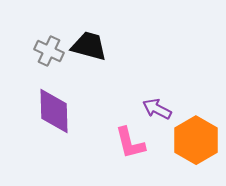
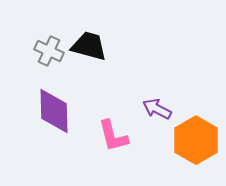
pink L-shape: moved 17 px left, 7 px up
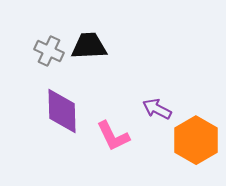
black trapezoid: rotated 18 degrees counterclockwise
purple diamond: moved 8 px right
pink L-shape: rotated 12 degrees counterclockwise
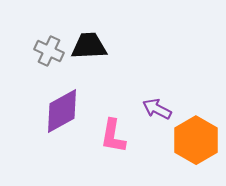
purple diamond: rotated 63 degrees clockwise
pink L-shape: rotated 36 degrees clockwise
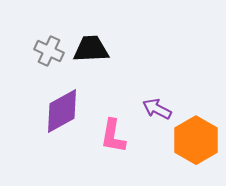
black trapezoid: moved 2 px right, 3 px down
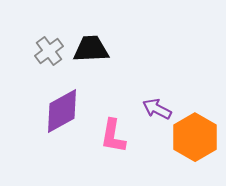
gray cross: rotated 28 degrees clockwise
orange hexagon: moved 1 px left, 3 px up
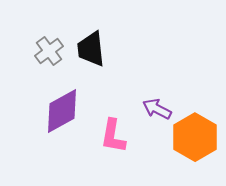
black trapezoid: rotated 93 degrees counterclockwise
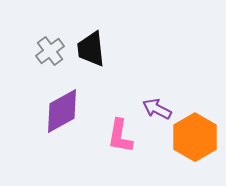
gray cross: moved 1 px right
pink L-shape: moved 7 px right
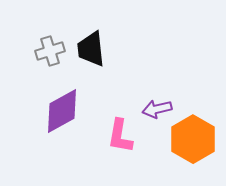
gray cross: rotated 20 degrees clockwise
purple arrow: rotated 40 degrees counterclockwise
orange hexagon: moved 2 px left, 2 px down
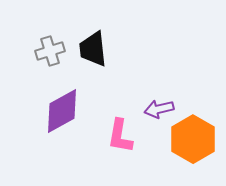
black trapezoid: moved 2 px right
purple arrow: moved 2 px right
